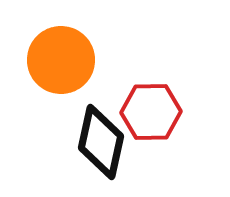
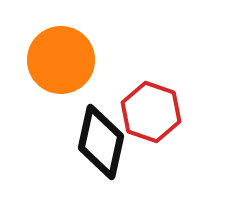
red hexagon: rotated 20 degrees clockwise
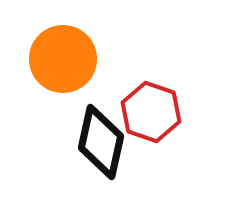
orange circle: moved 2 px right, 1 px up
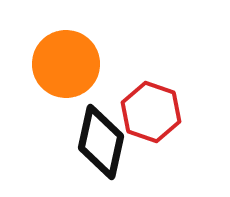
orange circle: moved 3 px right, 5 px down
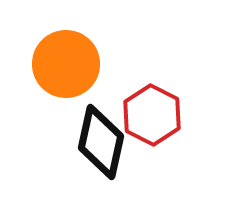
red hexagon: moved 1 px right, 3 px down; rotated 8 degrees clockwise
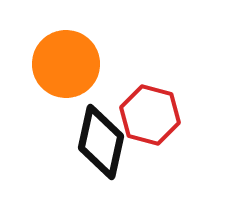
red hexagon: moved 2 px left; rotated 12 degrees counterclockwise
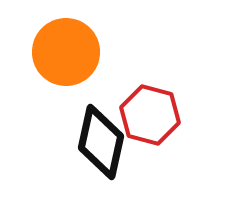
orange circle: moved 12 px up
